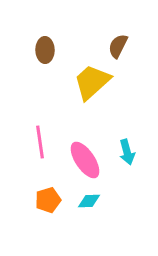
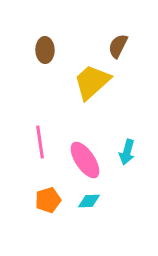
cyan arrow: rotated 30 degrees clockwise
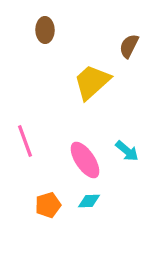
brown semicircle: moved 11 px right
brown ellipse: moved 20 px up
pink line: moved 15 px left, 1 px up; rotated 12 degrees counterclockwise
cyan arrow: moved 1 px up; rotated 65 degrees counterclockwise
orange pentagon: moved 5 px down
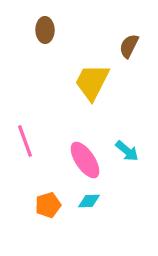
yellow trapezoid: rotated 21 degrees counterclockwise
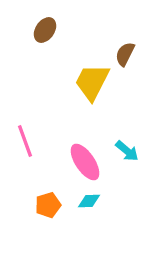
brown ellipse: rotated 35 degrees clockwise
brown semicircle: moved 4 px left, 8 px down
pink ellipse: moved 2 px down
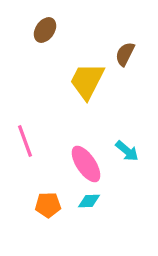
yellow trapezoid: moved 5 px left, 1 px up
pink ellipse: moved 1 px right, 2 px down
orange pentagon: rotated 15 degrees clockwise
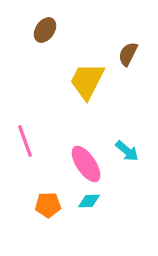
brown semicircle: moved 3 px right
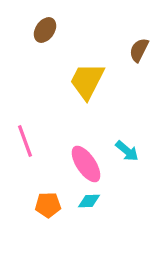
brown semicircle: moved 11 px right, 4 px up
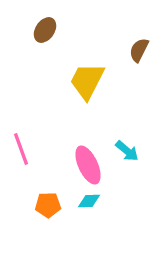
pink line: moved 4 px left, 8 px down
pink ellipse: moved 2 px right, 1 px down; rotated 9 degrees clockwise
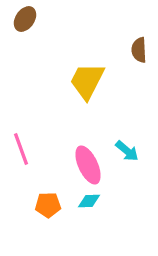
brown ellipse: moved 20 px left, 11 px up
brown semicircle: rotated 30 degrees counterclockwise
